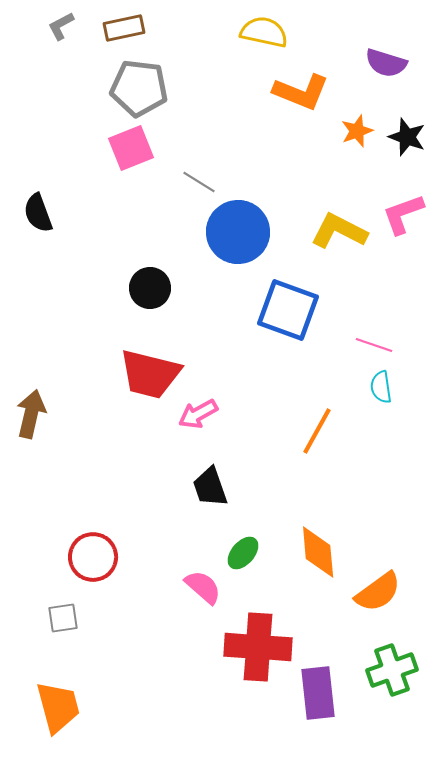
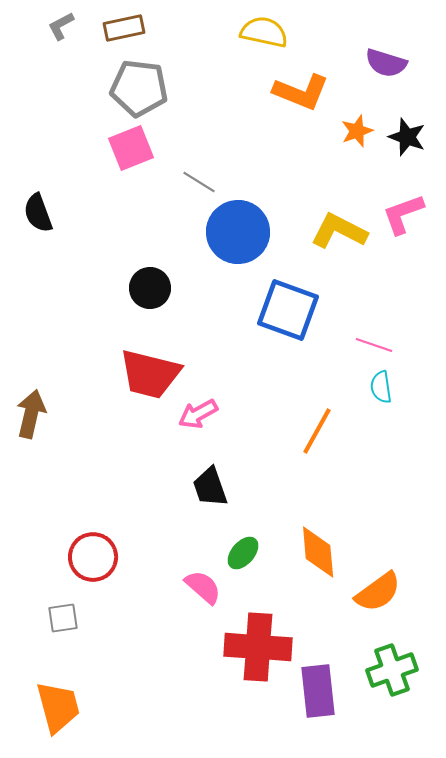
purple rectangle: moved 2 px up
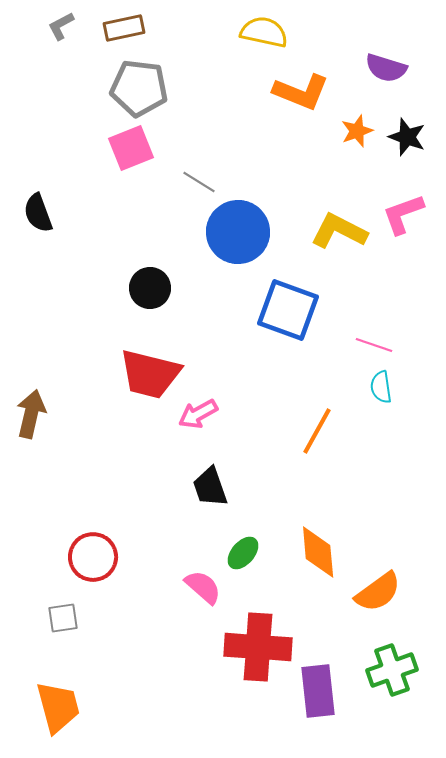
purple semicircle: moved 5 px down
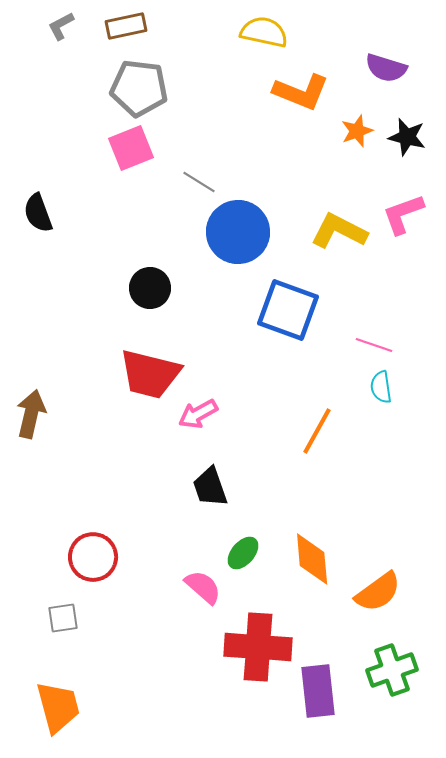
brown rectangle: moved 2 px right, 2 px up
black star: rotated 6 degrees counterclockwise
orange diamond: moved 6 px left, 7 px down
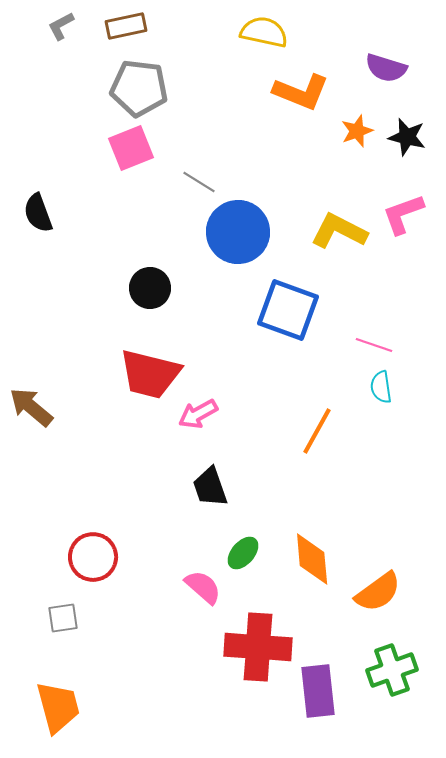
brown arrow: moved 7 px up; rotated 63 degrees counterclockwise
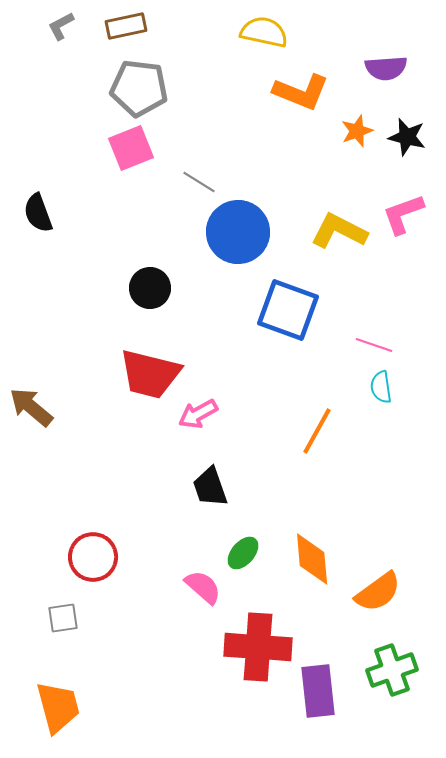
purple semicircle: rotated 21 degrees counterclockwise
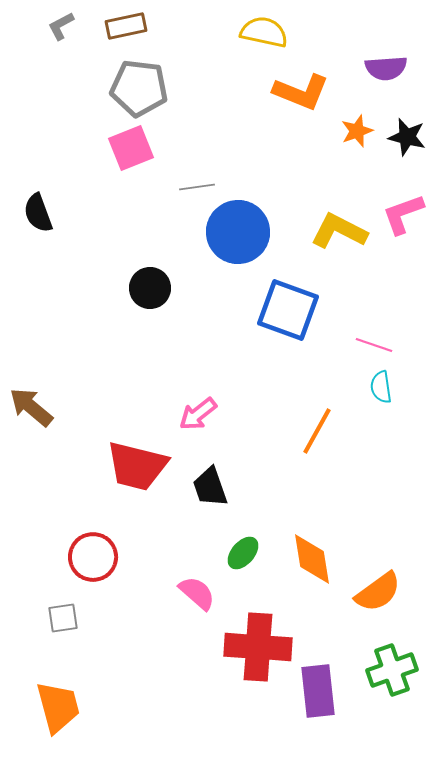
gray line: moved 2 px left, 5 px down; rotated 40 degrees counterclockwise
red trapezoid: moved 13 px left, 92 px down
pink arrow: rotated 9 degrees counterclockwise
orange diamond: rotated 4 degrees counterclockwise
pink semicircle: moved 6 px left, 6 px down
